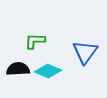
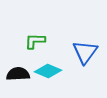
black semicircle: moved 5 px down
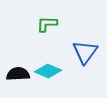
green L-shape: moved 12 px right, 17 px up
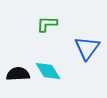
blue triangle: moved 2 px right, 4 px up
cyan diamond: rotated 36 degrees clockwise
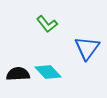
green L-shape: rotated 130 degrees counterclockwise
cyan diamond: moved 1 px down; rotated 12 degrees counterclockwise
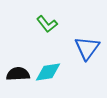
cyan diamond: rotated 56 degrees counterclockwise
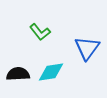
green L-shape: moved 7 px left, 8 px down
cyan diamond: moved 3 px right
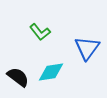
black semicircle: moved 3 px down; rotated 40 degrees clockwise
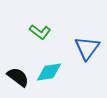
green L-shape: rotated 15 degrees counterclockwise
cyan diamond: moved 2 px left
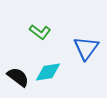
blue triangle: moved 1 px left
cyan diamond: moved 1 px left
